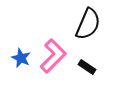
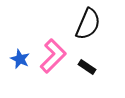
blue star: moved 1 px left, 1 px down
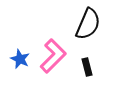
black rectangle: rotated 42 degrees clockwise
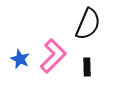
black rectangle: rotated 12 degrees clockwise
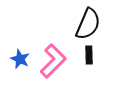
pink L-shape: moved 5 px down
black rectangle: moved 2 px right, 12 px up
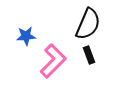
black rectangle: rotated 18 degrees counterclockwise
blue star: moved 6 px right, 23 px up; rotated 30 degrees counterclockwise
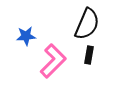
black semicircle: moved 1 px left
black rectangle: rotated 30 degrees clockwise
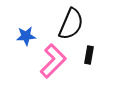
black semicircle: moved 16 px left
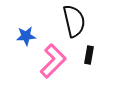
black semicircle: moved 3 px right, 3 px up; rotated 36 degrees counterclockwise
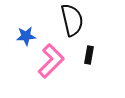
black semicircle: moved 2 px left, 1 px up
pink L-shape: moved 2 px left
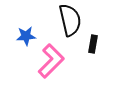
black semicircle: moved 2 px left
black rectangle: moved 4 px right, 11 px up
